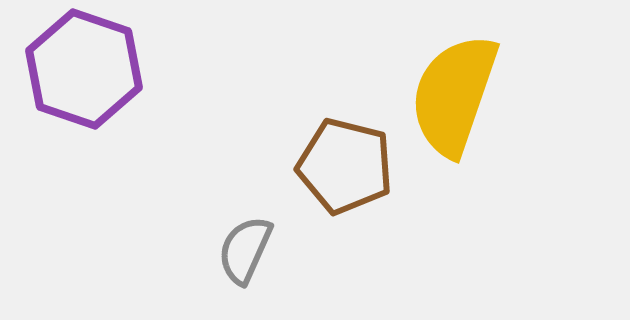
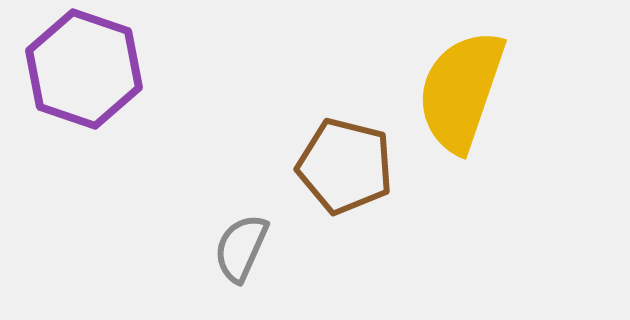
yellow semicircle: moved 7 px right, 4 px up
gray semicircle: moved 4 px left, 2 px up
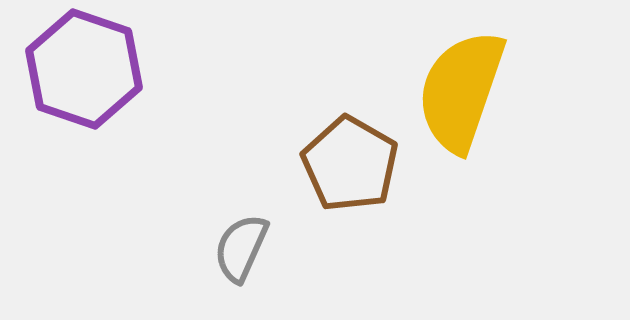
brown pentagon: moved 5 px right, 2 px up; rotated 16 degrees clockwise
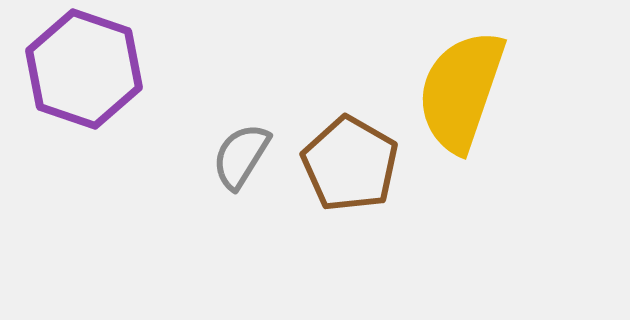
gray semicircle: moved 92 px up; rotated 8 degrees clockwise
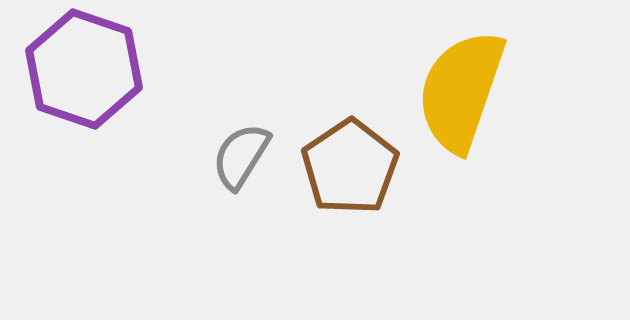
brown pentagon: moved 3 px down; rotated 8 degrees clockwise
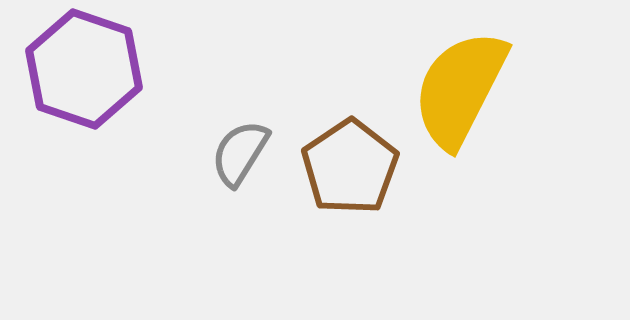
yellow semicircle: moved 1 px left, 2 px up; rotated 8 degrees clockwise
gray semicircle: moved 1 px left, 3 px up
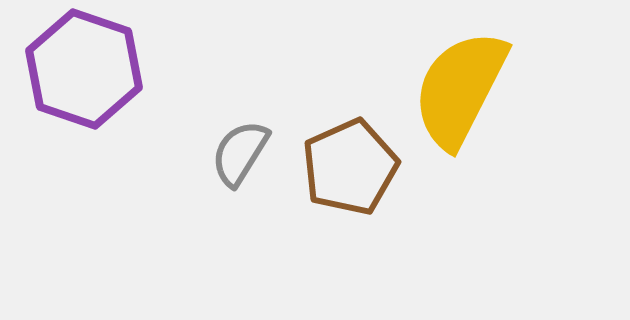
brown pentagon: rotated 10 degrees clockwise
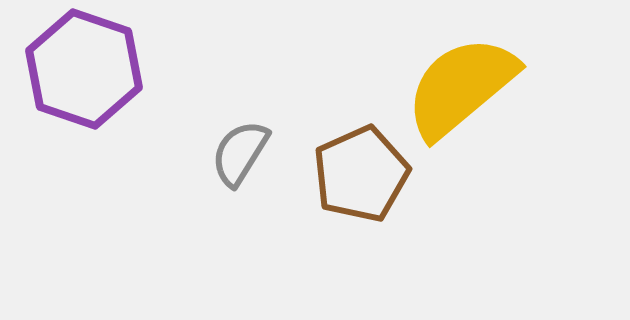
yellow semicircle: moved 1 px right, 2 px up; rotated 23 degrees clockwise
brown pentagon: moved 11 px right, 7 px down
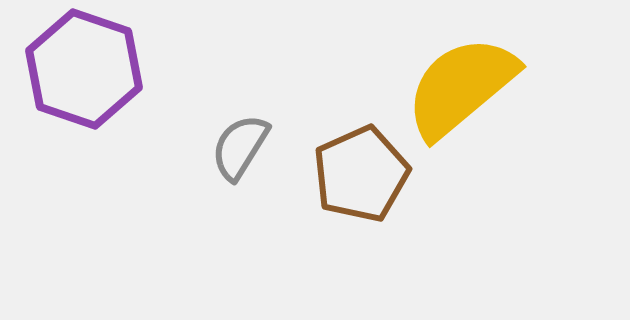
gray semicircle: moved 6 px up
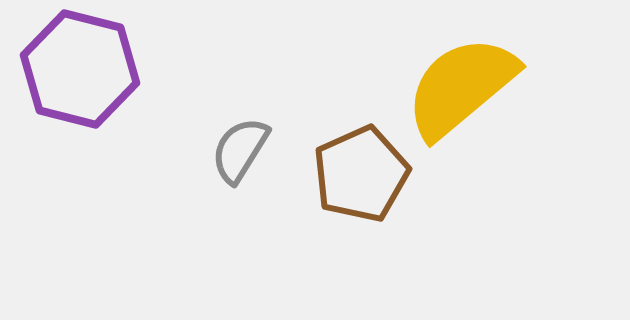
purple hexagon: moved 4 px left; rotated 5 degrees counterclockwise
gray semicircle: moved 3 px down
